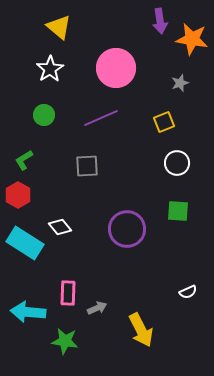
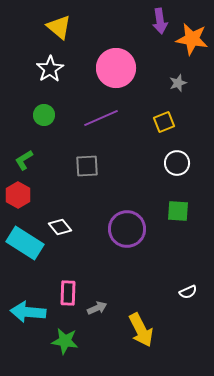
gray star: moved 2 px left
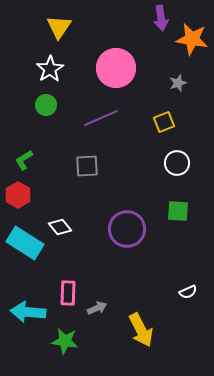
purple arrow: moved 1 px right, 3 px up
yellow triangle: rotated 24 degrees clockwise
green circle: moved 2 px right, 10 px up
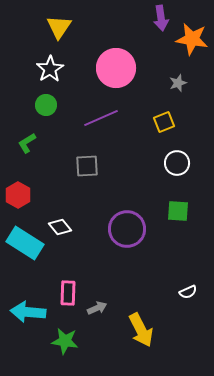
green L-shape: moved 3 px right, 17 px up
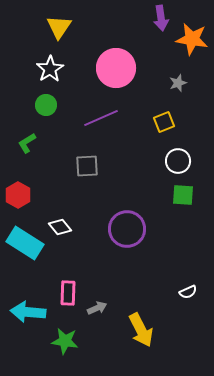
white circle: moved 1 px right, 2 px up
green square: moved 5 px right, 16 px up
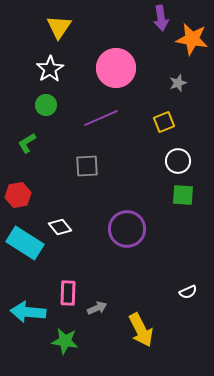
red hexagon: rotated 20 degrees clockwise
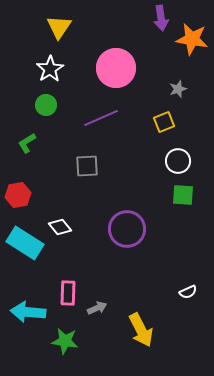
gray star: moved 6 px down
